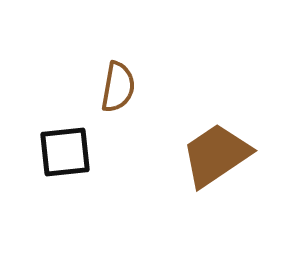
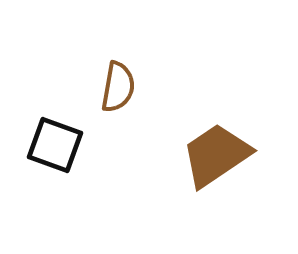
black square: moved 10 px left, 7 px up; rotated 26 degrees clockwise
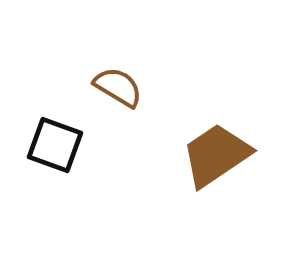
brown semicircle: rotated 69 degrees counterclockwise
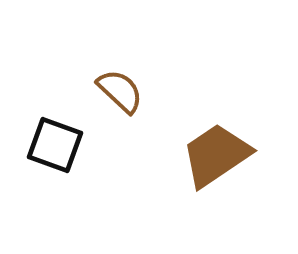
brown semicircle: moved 2 px right, 4 px down; rotated 12 degrees clockwise
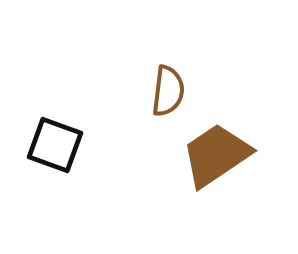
brown semicircle: moved 48 px right; rotated 54 degrees clockwise
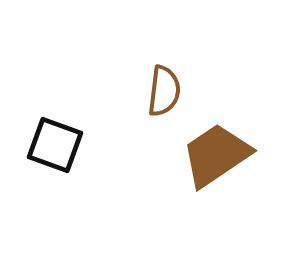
brown semicircle: moved 4 px left
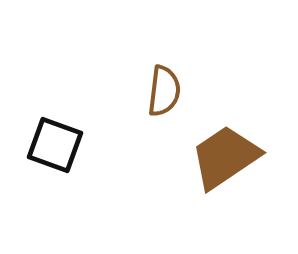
brown trapezoid: moved 9 px right, 2 px down
